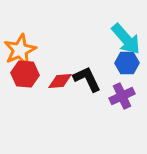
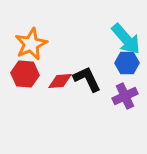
orange star: moved 11 px right, 6 px up
purple cross: moved 3 px right
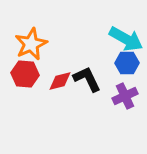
cyan arrow: rotated 20 degrees counterclockwise
red diamond: rotated 10 degrees counterclockwise
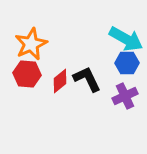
red hexagon: moved 2 px right
red diamond: rotated 25 degrees counterclockwise
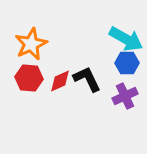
red hexagon: moved 2 px right, 4 px down
red diamond: rotated 15 degrees clockwise
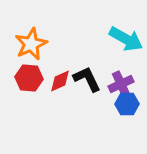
blue hexagon: moved 41 px down
purple cross: moved 4 px left, 12 px up
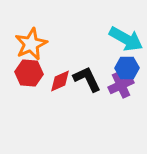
red hexagon: moved 5 px up
purple cross: moved 1 px down
blue hexagon: moved 36 px up
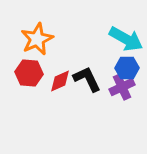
orange star: moved 6 px right, 5 px up
purple cross: moved 1 px right, 2 px down
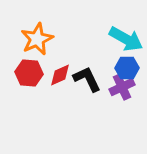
red diamond: moved 6 px up
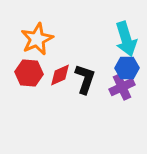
cyan arrow: rotated 44 degrees clockwise
black L-shape: moved 2 px left; rotated 44 degrees clockwise
